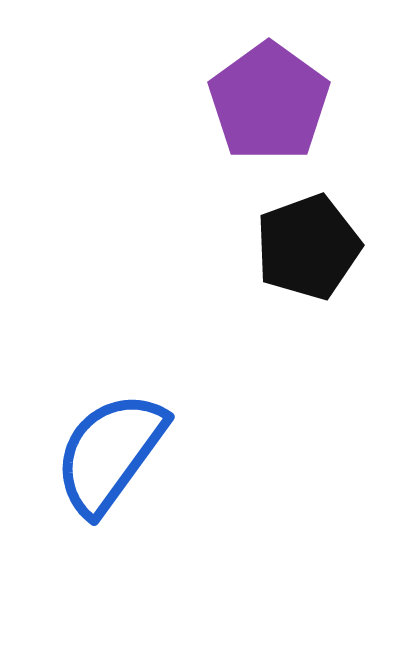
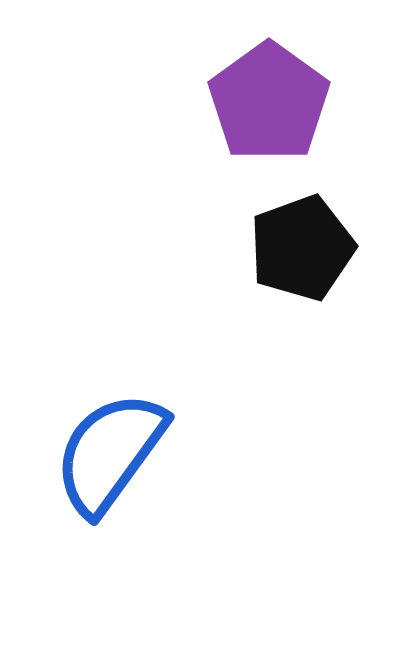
black pentagon: moved 6 px left, 1 px down
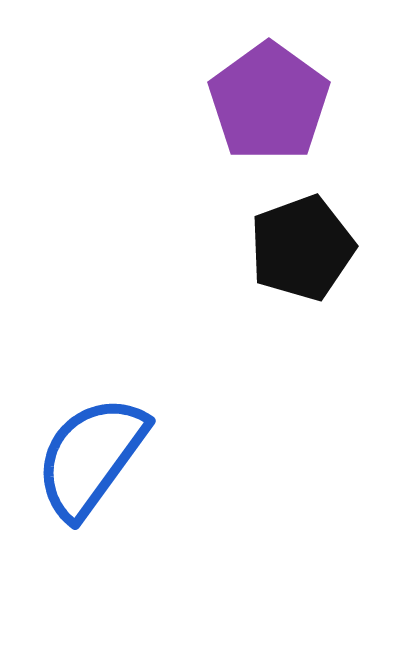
blue semicircle: moved 19 px left, 4 px down
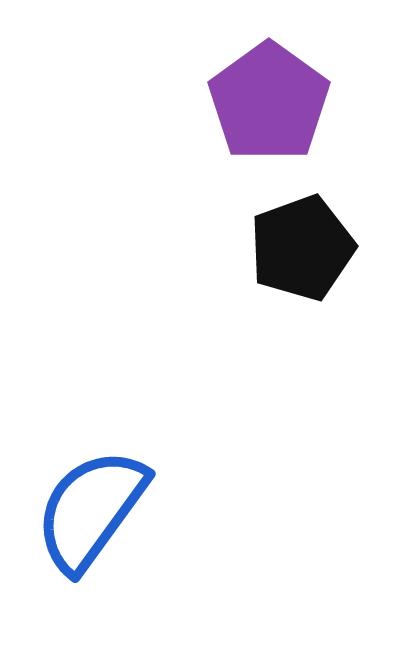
blue semicircle: moved 53 px down
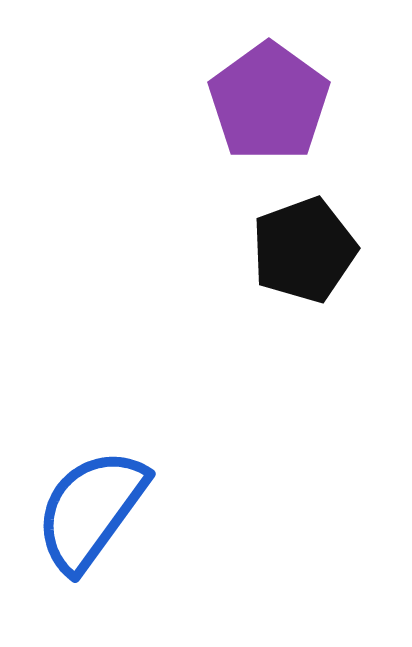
black pentagon: moved 2 px right, 2 px down
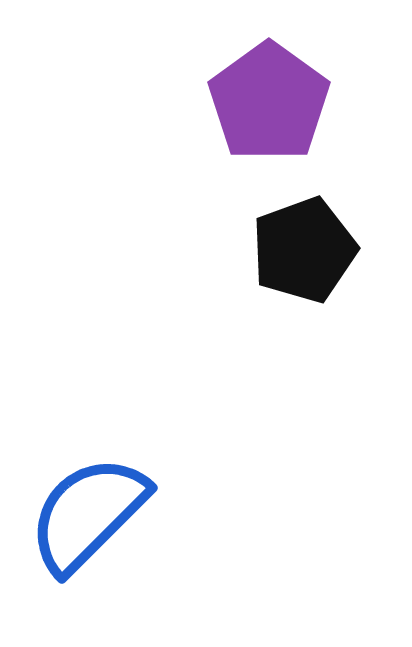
blue semicircle: moved 3 px left, 4 px down; rotated 9 degrees clockwise
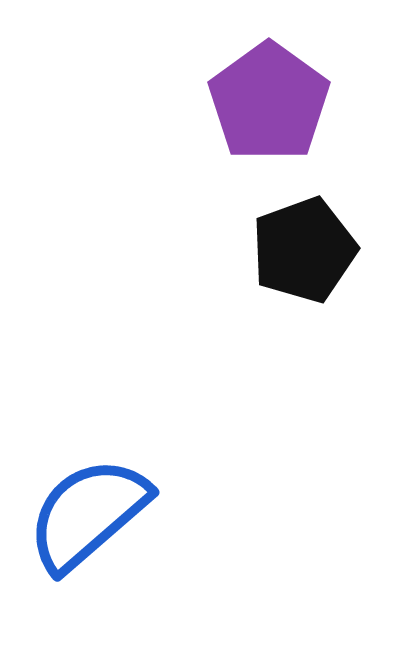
blue semicircle: rotated 4 degrees clockwise
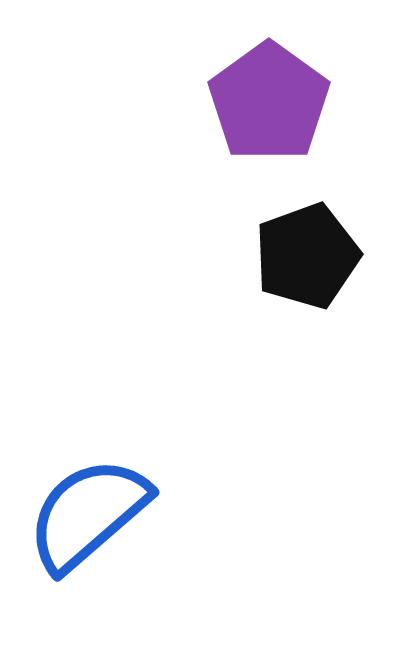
black pentagon: moved 3 px right, 6 px down
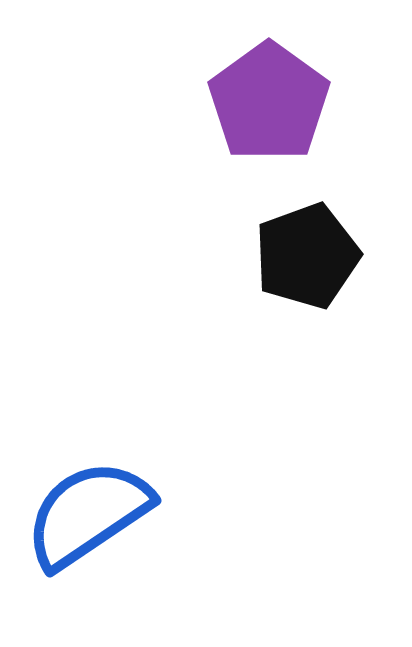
blue semicircle: rotated 7 degrees clockwise
